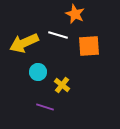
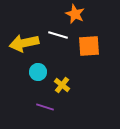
yellow arrow: rotated 12 degrees clockwise
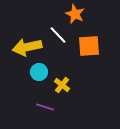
white line: rotated 30 degrees clockwise
yellow arrow: moved 3 px right, 4 px down
cyan circle: moved 1 px right
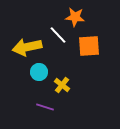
orange star: moved 3 px down; rotated 18 degrees counterclockwise
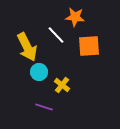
white line: moved 2 px left
yellow arrow: rotated 104 degrees counterclockwise
purple line: moved 1 px left
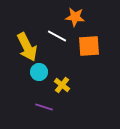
white line: moved 1 px right, 1 px down; rotated 18 degrees counterclockwise
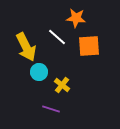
orange star: moved 1 px right, 1 px down
white line: moved 1 px down; rotated 12 degrees clockwise
yellow arrow: moved 1 px left
purple line: moved 7 px right, 2 px down
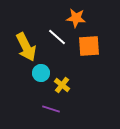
cyan circle: moved 2 px right, 1 px down
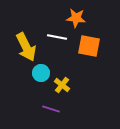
white line: rotated 30 degrees counterclockwise
orange square: rotated 15 degrees clockwise
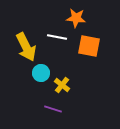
purple line: moved 2 px right
